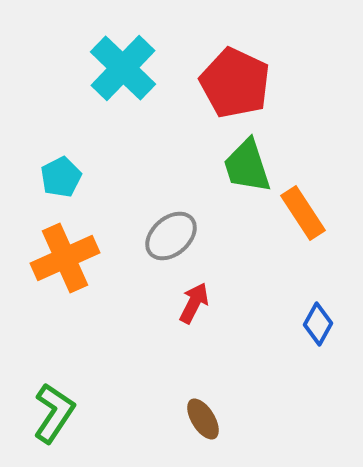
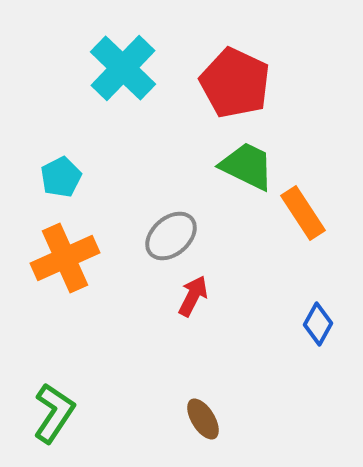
green trapezoid: rotated 134 degrees clockwise
red arrow: moved 1 px left, 7 px up
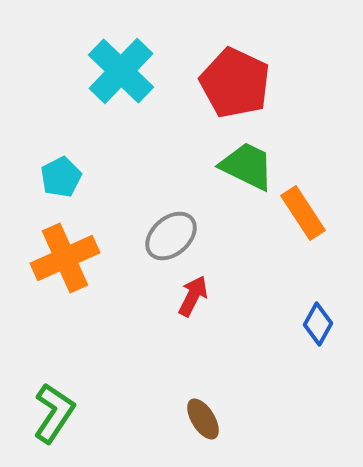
cyan cross: moved 2 px left, 3 px down
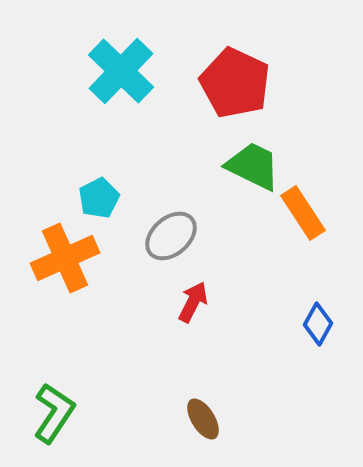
green trapezoid: moved 6 px right
cyan pentagon: moved 38 px right, 21 px down
red arrow: moved 6 px down
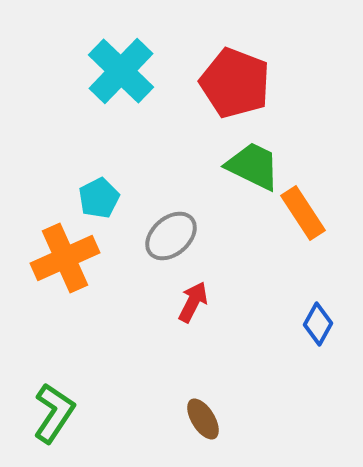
red pentagon: rotated 4 degrees counterclockwise
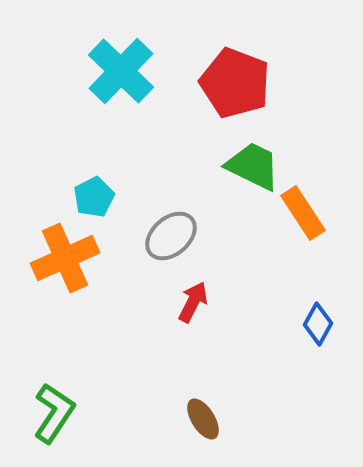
cyan pentagon: moved 5 px left, 1 px up
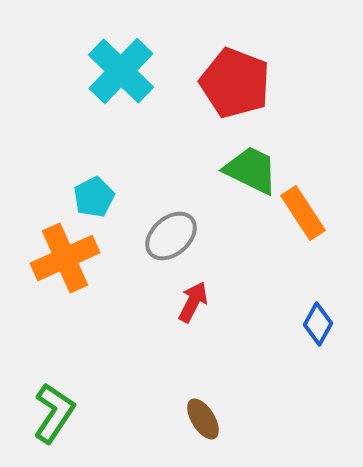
green trapezoid: moved 2 px left, 4 px down
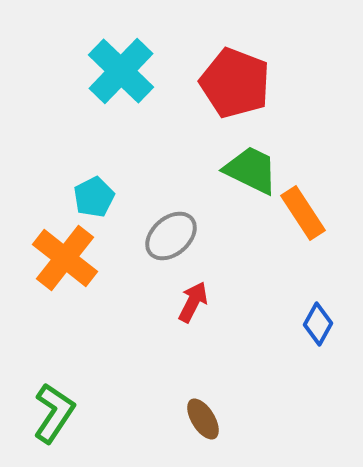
orange cross: rotated 28 degrees counterclockwise
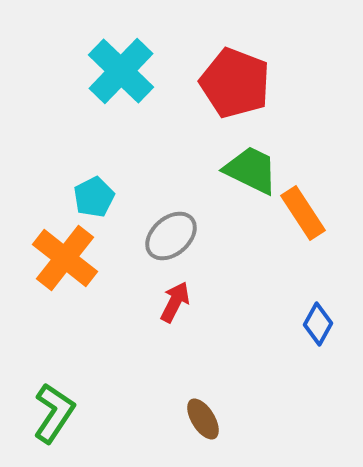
red arrow: moved 18 px left
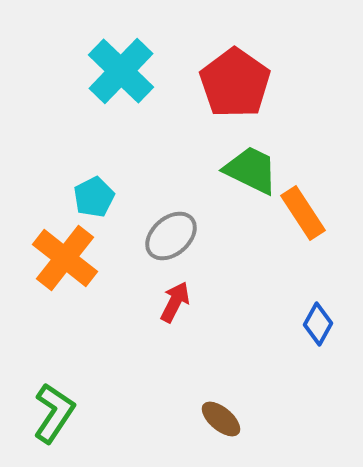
red pentagon: rotated 14 degrees clockwise
brown ellipse: moved 18 px right; rotated 18 degrees counterclockwise
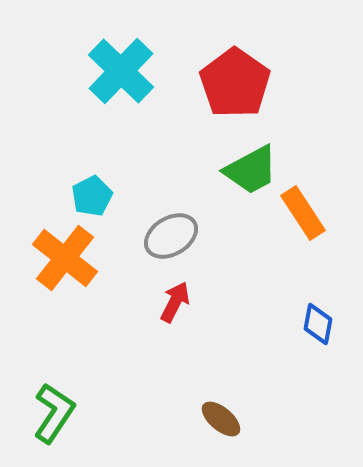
green trapezoid: rotated 126 degrees clockwise
cyan pentagon: moved 2 px left, 1 px up
gray ellipse: rotated 10 degrees clockwise
blue diamond: rotated 18 degrees counterclockwise
